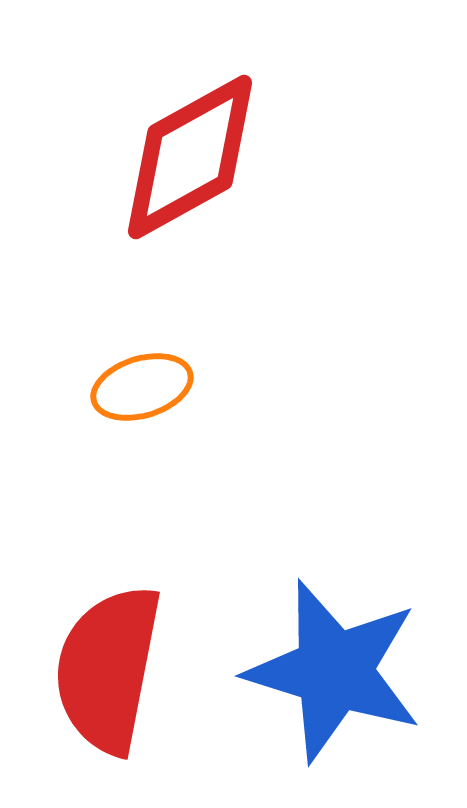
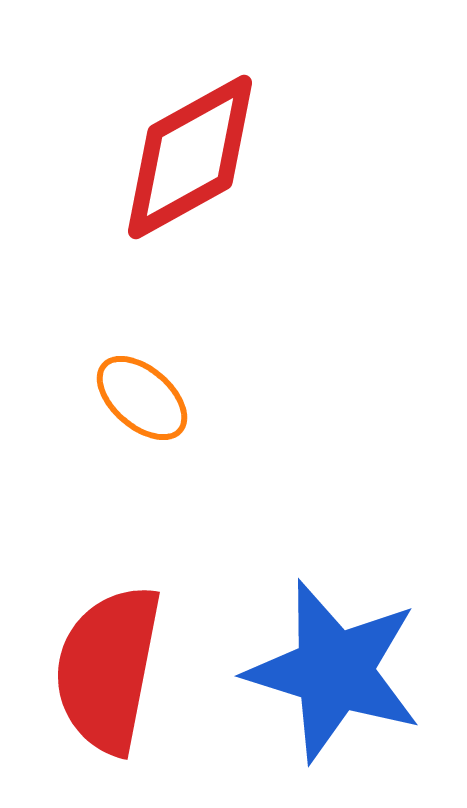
orange ellipse: moved 11 px down; rotated 58 degrees clockwise
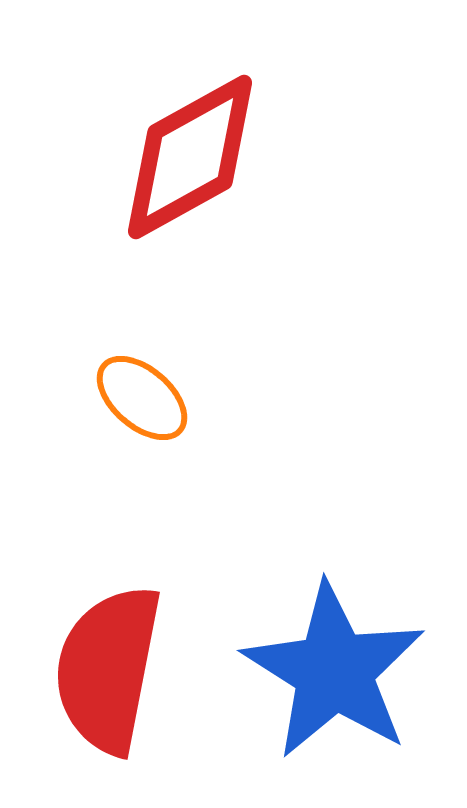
blue star: rotated 15 degrees clockwise
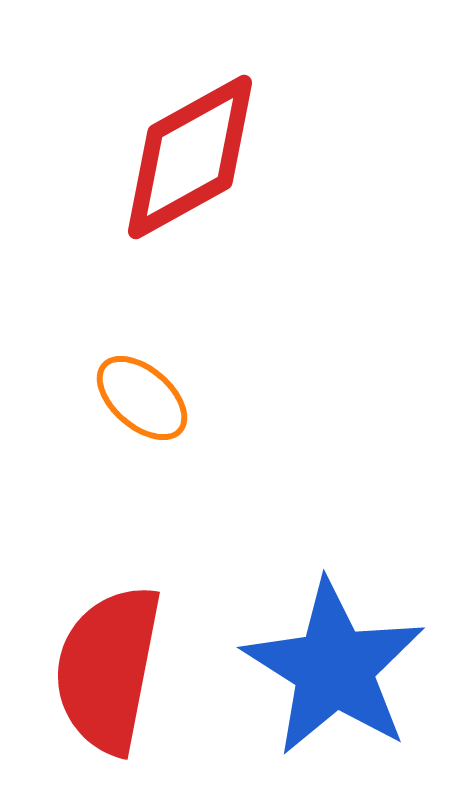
blue star: moved 3 px up
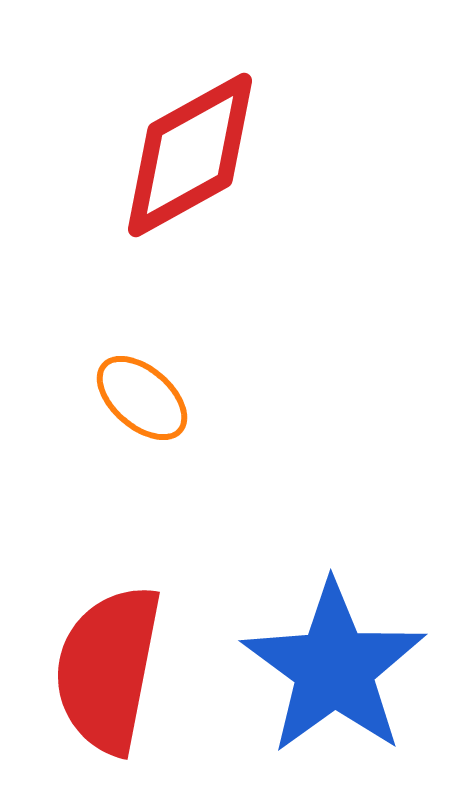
red diamond: moved 2 px up
blue star: rotated 4 degrees clockwise
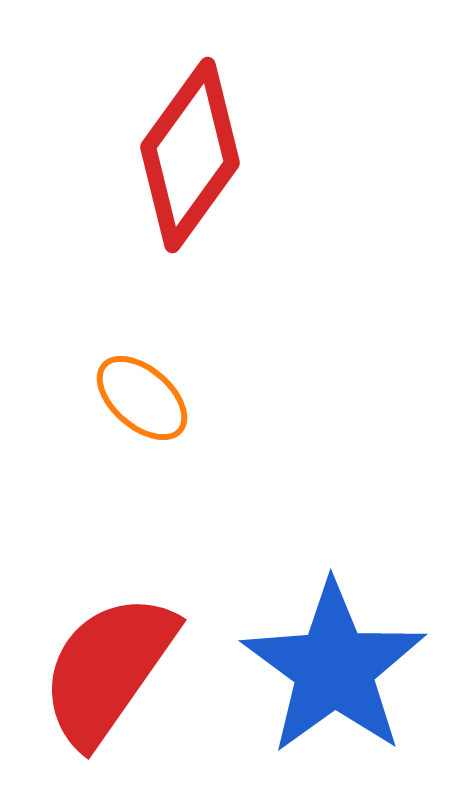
red diamond: rotated 25 degrees counterclockwise
red semicircle: rotated 24 degrees clockwise
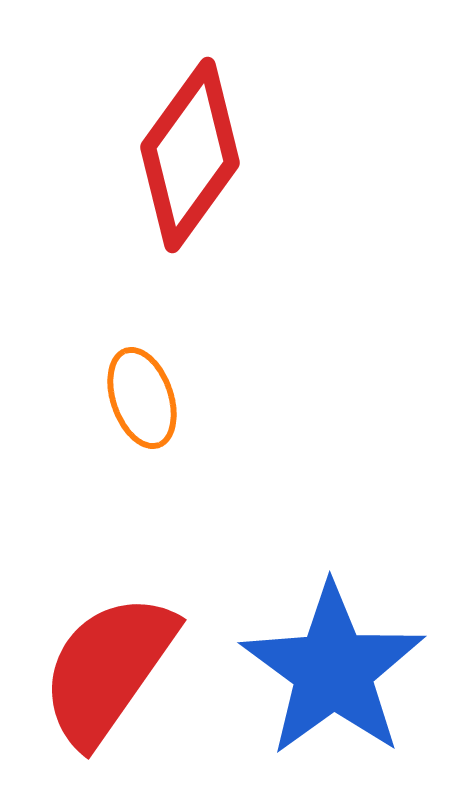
orange ellipse: rotated 30 degrees clockwise
blue star: moved 1 px left, 2 px down
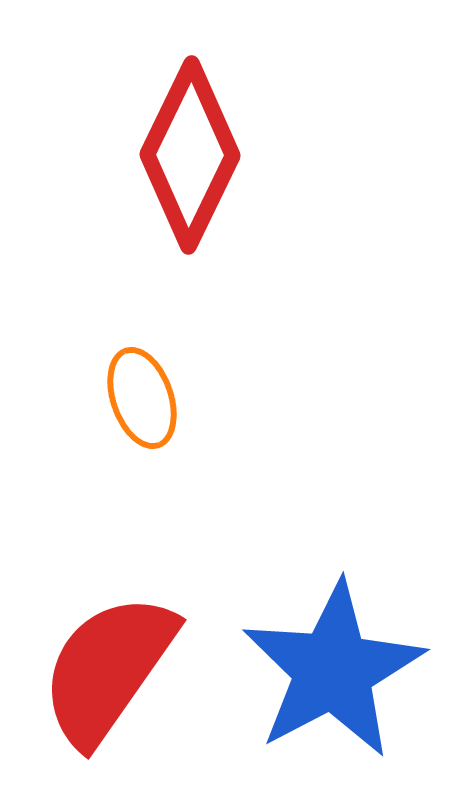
red diamond: rotated 10 degrees counterclockwise
blue star: rotated 8 degrees clockwise
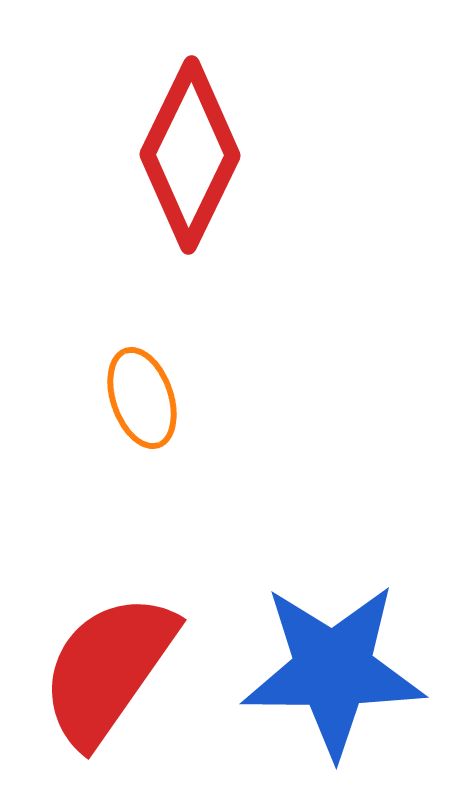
blue star: rotated 28 degrees clockwise
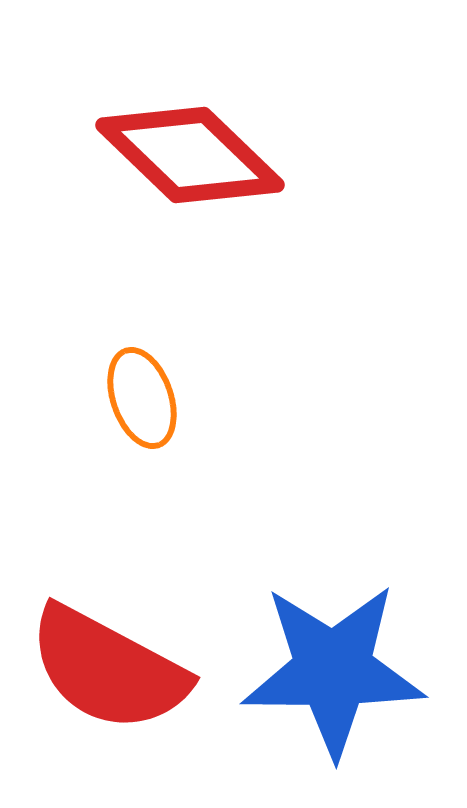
red diamond: rotated 72 degrees counterclockwise
red semicircle: rotated 97 degrees counterclockwise
